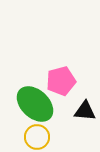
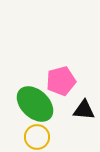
black triangle: moved 1 px left, 1 px up
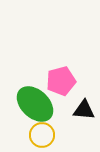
yellow circle: moved 5 px right, 2 px up
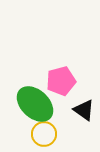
black triangle: rotated 30 degrees clockwise
yellow circle: moved 2 px right, 1 px up
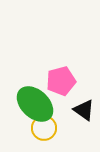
yellow circle: moved 6 px up
